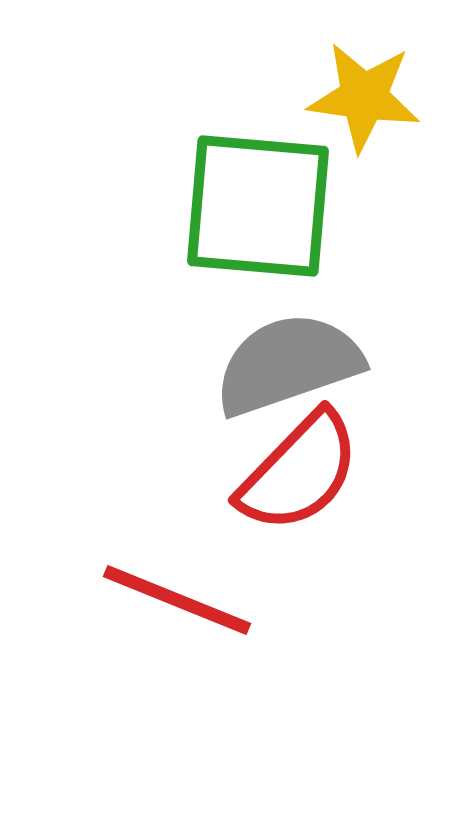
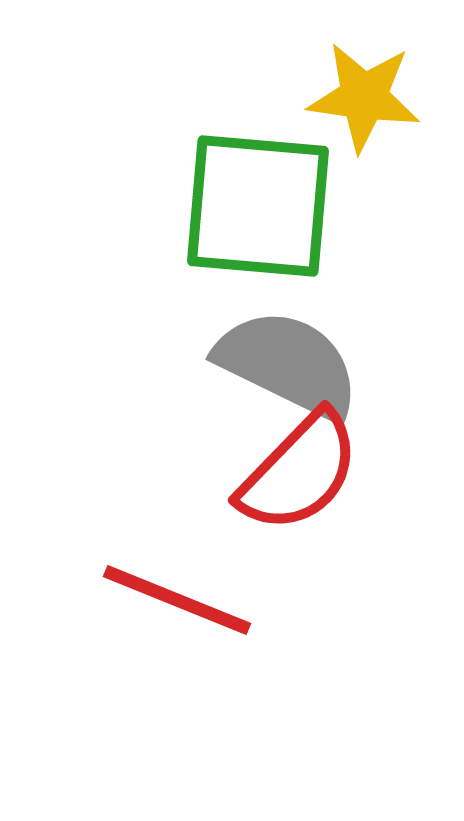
gray semicircle: rotated 45 degrees clockwise
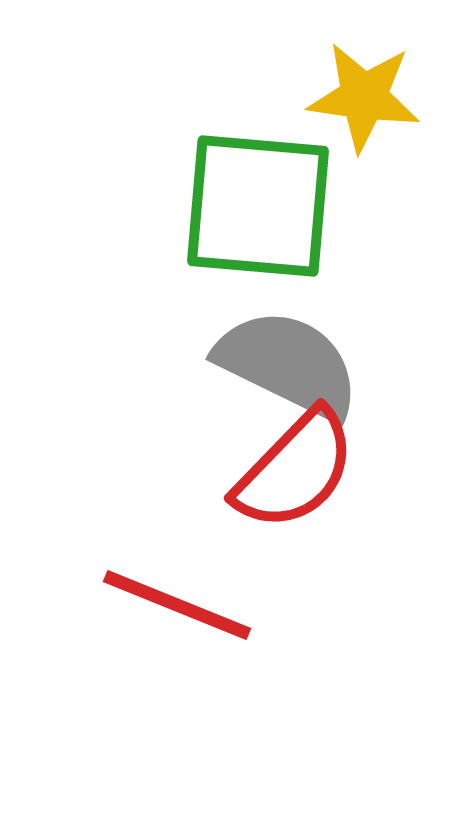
red semicircle: moved 4 px left, 2 px up
red line: moved 5 px down
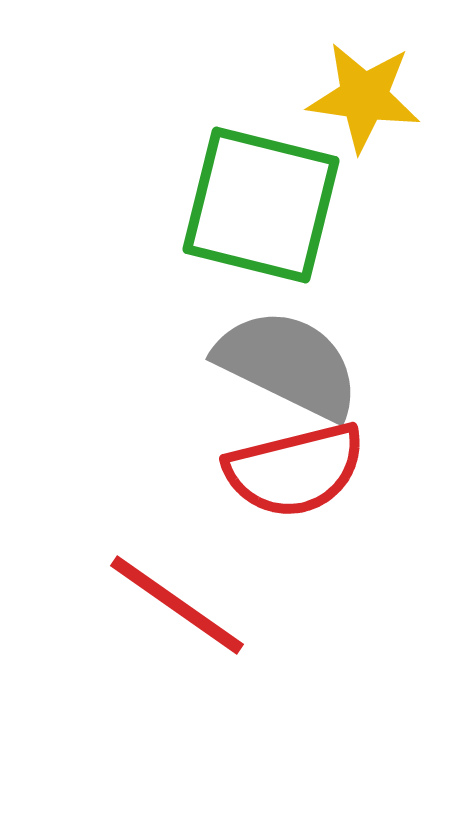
green square: moved 3 px right, 1 px up; rotated 9 degrees clockwise
red semicircle: rotated 32 degrees clockwise
red line: rotated 13 degrees clockwise
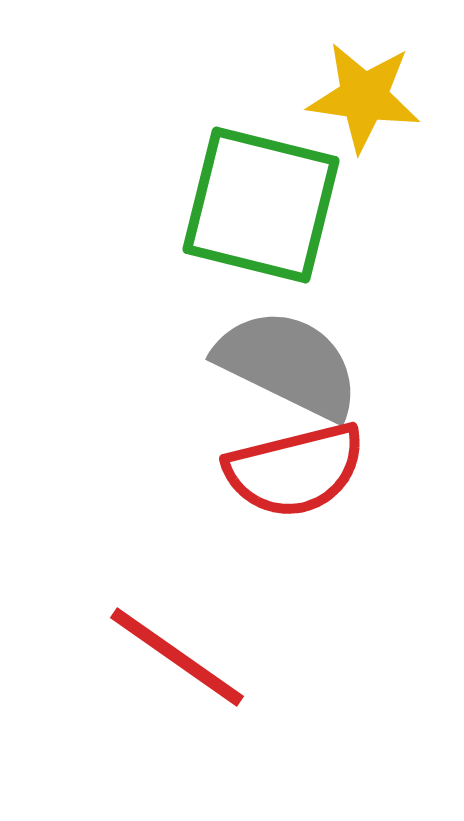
red line: moved 52 px down
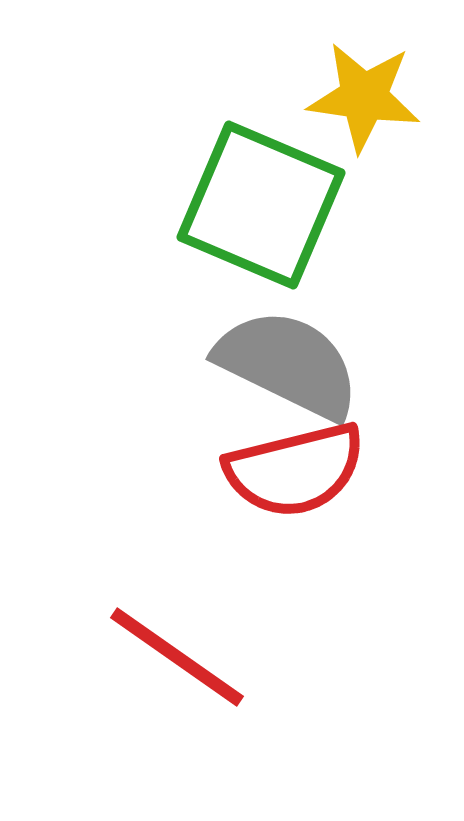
green square: rotated 9 degrees clockwise
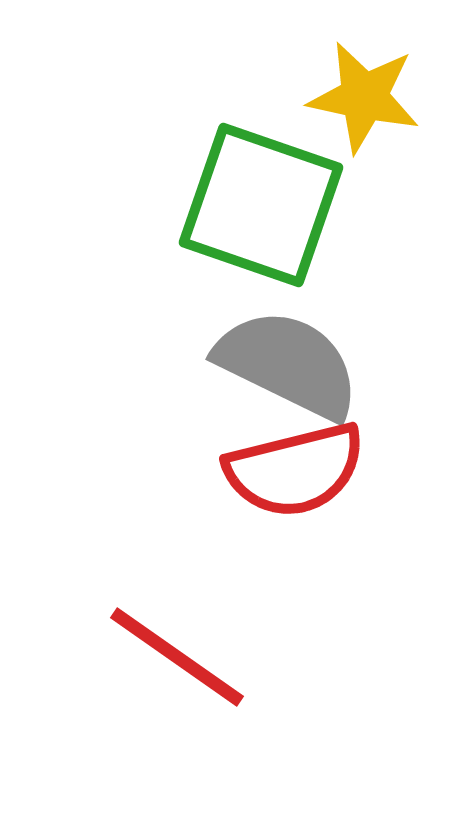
yellow star: rotated 4 degrees clockwise
green square: rotated 4 degrees counterclockwise
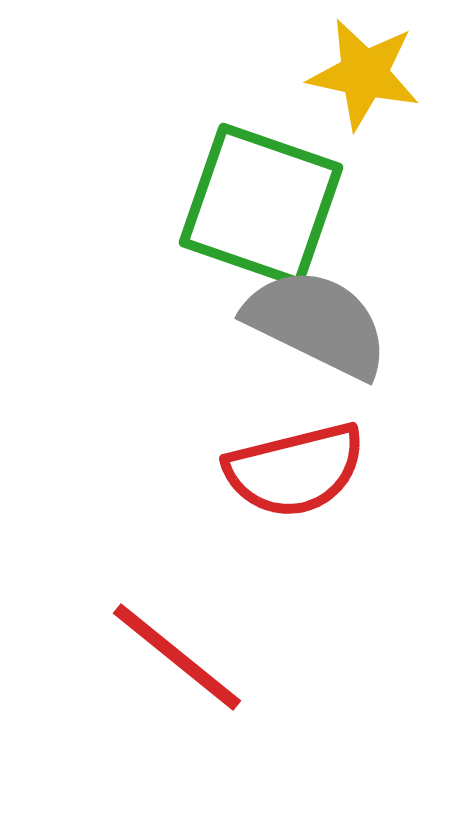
yellow star: moved 23 px up
gray semicircle: moved 29 px right, 41 px up
red line: rotated 4 degrees clockwise
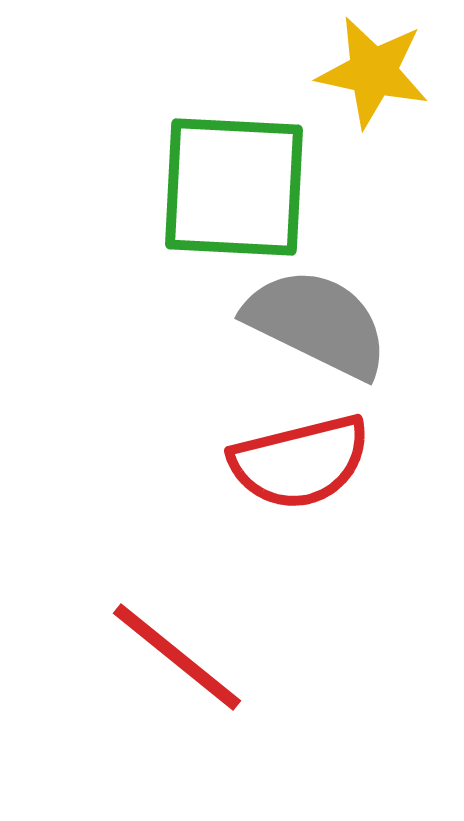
yellow star: moved 9 px right, 2 px up
green square: moved 27 px left, 18 px up; rotated 16 degrees counterclockwise
red semicircle: moved 5 px right, 8 px up
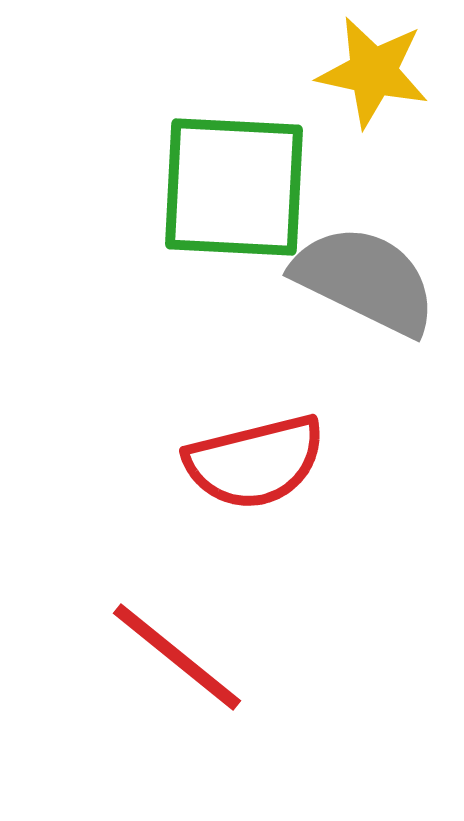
gray semicircle: moved 48 px right, 43 px up
red semicircle: moved 45 px left
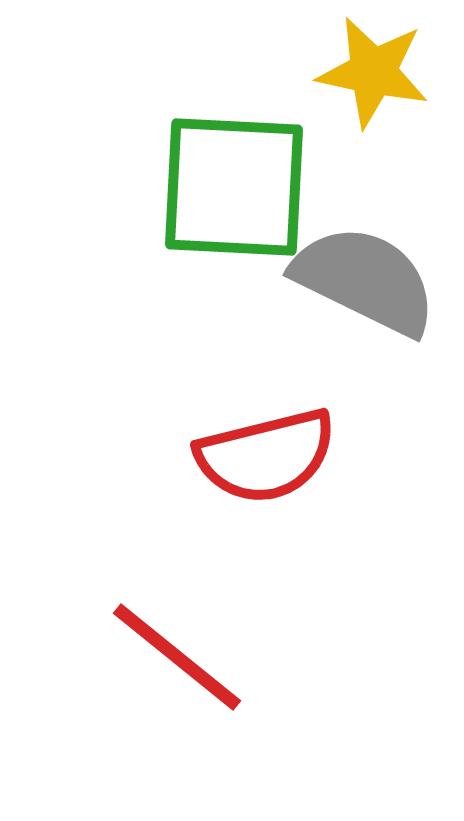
red semicircle: moved 11 px right, 6 px up
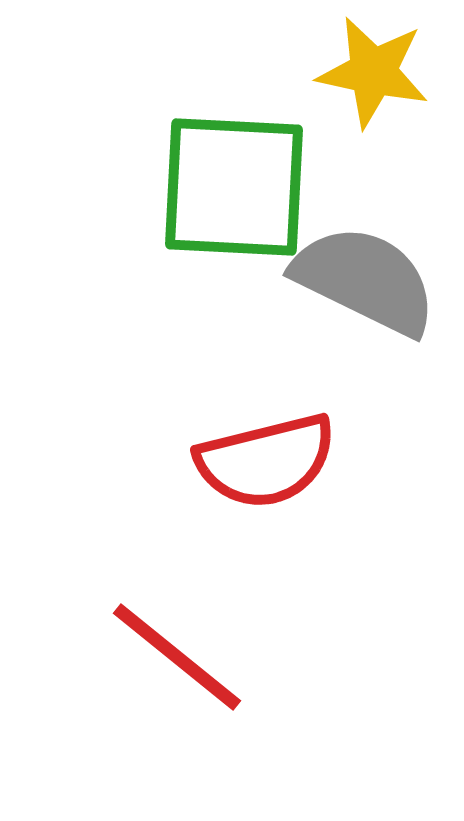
red semicircle: moved 5 px down
